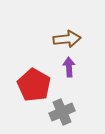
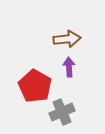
red pentagon: moved 1 px right, 1 px down
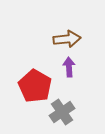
gray cross: rotated 10 degrees counterclockwise
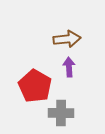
gray cross: moved 1 px left, 1 px down; rotated 35 degrees clockwise
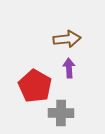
purple arrow: moved 1 px down
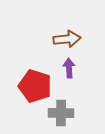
red pentagon: rotated 12 degrees counterclockwise
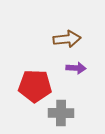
purple arrow: moved 7 px right; rotated 96 degrees clockwise
red pentagon: rotated 16 degrees counterclockwise
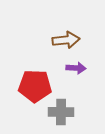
brown arrow: moved 1 px left, 1 px down
gray cross: moved 1 px up
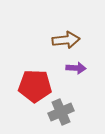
gray cross: rotated 25 degrees counterclockwise
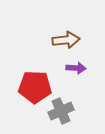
red pentagon: moved 1 px down
gray cross: moved 1 px up
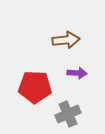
purple arrow: moved 1 px right, 5 px down
gray cross: moved 7 px right, 3 px down
